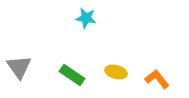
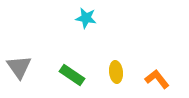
yellow ellipse: rotated 70 degrees clockwise
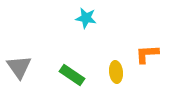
orange L-shape: moved 10 px left, 25 px up; rotated 55 degrees counterclockwise
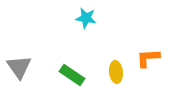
orange L-shape: moved 1 px right, 4 px down
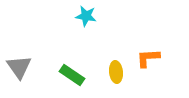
cyan star: moved 2 px up
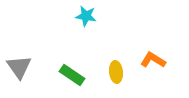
orange L-shape: moved 5 px right, 2 px down; rotated 35 degrees clockwise
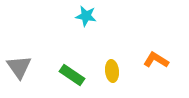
orange L-shape: moved 3 px right
yellow ellipse: moved 4 px left, 1 px up
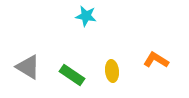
gray triangle: moved 9 px right; rotated 24 degrees counterclockwise
